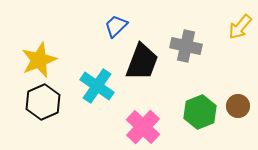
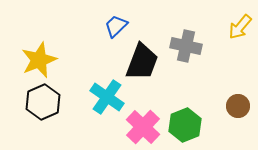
cyan cross: moved 10 px right, 11 px down
green hexagon: moved 15 px left, 13 px down
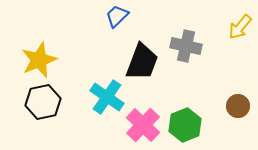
blue trapezoid: moved 1 px right, 10 px up
black hexagon: rotated 12 degrees clockwise
pink cross: moved 2 px up
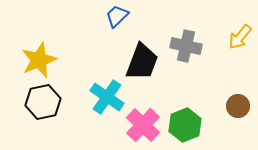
yellow arrow: moved 10 px down
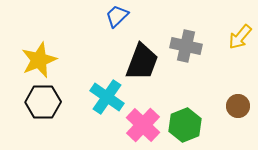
black hexagon: rotated 12 degrees clockwise
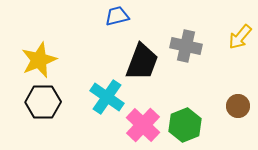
blue trapezoid: rotated 30 degrees clockwise
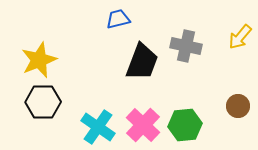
blue trapezoid: moved 1 px right, 3 px down
cyan cross: moved 9 px left, 30 px down
green hexagon: rotated 16 degrees clockwise
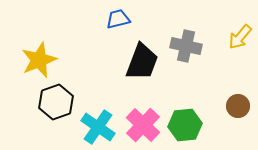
black hexagon: moved 13 px right; rotated 20 degrees counterclockwise
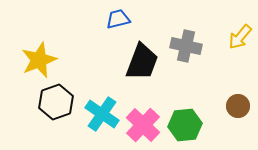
cyan cross: moved 4 px right, 13 px up
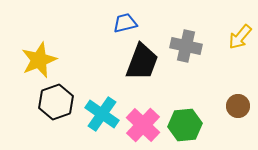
blue trapezoid: moved 7 px right, 4 px down
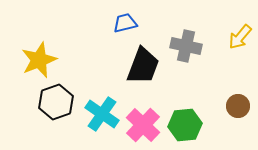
black trapezoid: moved 1 px right, 4 px down
